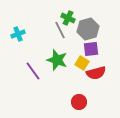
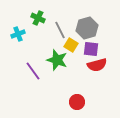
green cross: moved 30 px left
gray hexagon: moved 1 px left, 1 px up
purple square: rotated 14 degrees clockwise
yellow square: moved 11 px left, 18 px up
red semicircle: moved 1 px right, 8 px up
red circle: moved 2 px left
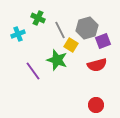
purple square: moved 12 px right, 8 px up; rotated 28 degrees counterclockwise
red circle: moved 19 px right, 3 px down
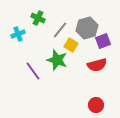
gray line: rotated 66 degrees clockwise
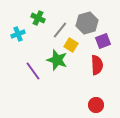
gray hexagon: moved 5 px up
red semicircle: rotated 78 degrees counterclockwise
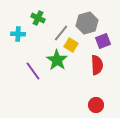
gray line: moved 1 px right, 3 px down
cyan cross: rotated 24 degrees clockwise
green star: rotated 15 degrees clockwise
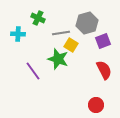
gray line: rotated 42 degrees clockwise
green star: moved 1 px right, 1 px up; rotated 15 degrees counterclockwise
red semicircle: moved 7 px right, 5 px down; rotated 24 degrees counterclockwise
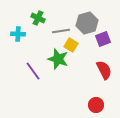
gray line: moved 2 px up
purple square: moved 2 px up
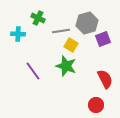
green star: moved 8 px right, 7 px down
red semicircle: moved 1 px right, 9 px down
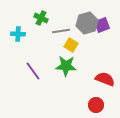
green cross: moved 3 px right
purple square: moved 1 px left, 14 px up
green star: rotated 15 degrees counterclockwise
red semicircle: rotated 42 degrees counterclockwise
